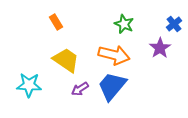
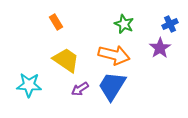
blue cross: moved 4 px left; rotated 14 degrees clockwise
blue trapezoid: rotated 8 degrees counterclockwise
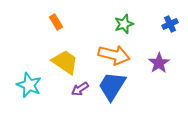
green star: rotated 30 degrees clockwise
purple star: moved 1 px left, 15 px down
yellow trapezoid: moved 1 px left, 2 px down
cyan star: rotated 20 degrees clockwise
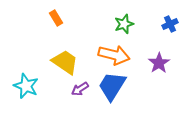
orange rectangle: moved 4 px up
cyan star: moved 3 px left, 1 px down
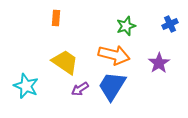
orange rectangle: rotated 35 degrees clockwise
green star: moved 2 px right, 2 px down
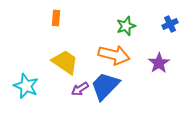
blue trapezoid: moved 7 px left; rotated 12 degrees clockwise
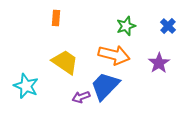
blue cross: moved 2 px left, 2 px down; rotated 21 degrees counterclockwise
purple arrow: moved 1 px right, 8 px down; rotated 12 degrees clockwise
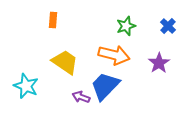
orange rectangle: moved 3 px left, 2 px down
purple arrow: rotated 42 degrees clockwise
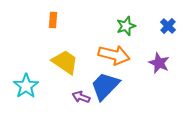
purple star: rotated 15 degrees counterclockwise
cyan star: rotated 15 degrees clockwise
